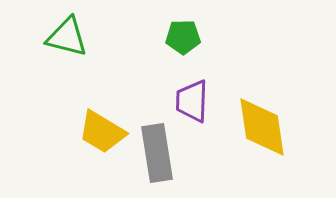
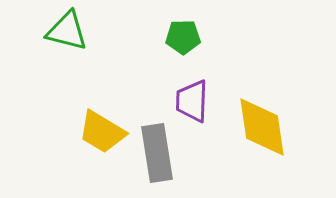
green triangle: moved 6 px up
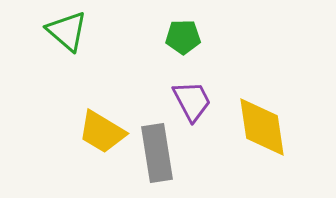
green triangle: rotated 27 degrees clockwise
purple trapezoid: rotated 150 degrees clockwise
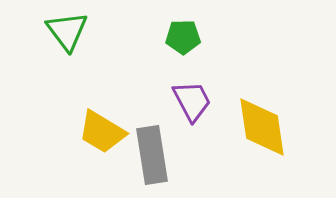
green triangle: rotated 12 degrees clockwise
gray rectangle: moved 5 px left, 2 px down
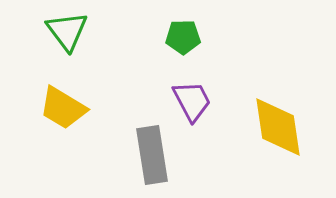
yellow diamond: moved 16 px right
yellow trapezoid: moved 39 px left, 24 px up
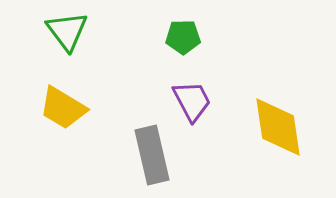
gray rectangle: rotated 4 degrees counterclockwise
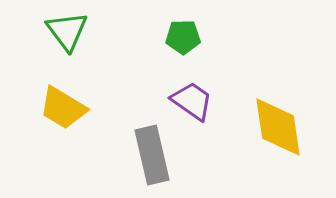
purple trapezoid: rotated 27 degrees counterclockwise
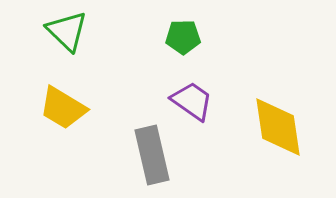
green triangle: rotated 9 degrees counterclockwise
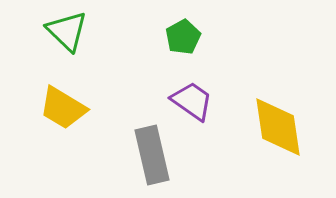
green pentagon: rotated 28 degrees counterclockwise
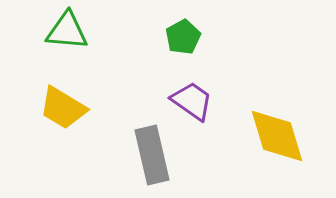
green triangle: rotated 39 degrees counterclockwise
yellow diamond: moved 1 px left, 9 px down; rotated 8 degrees counterclockwise
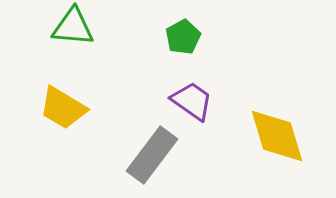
green triangle: moved 6 px right, 4 px up
gray rectangle: rotated 50 degrees clockwise
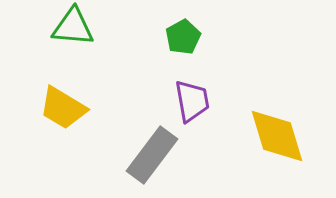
purple trapezoid: rotated 45 degrees clockwise
